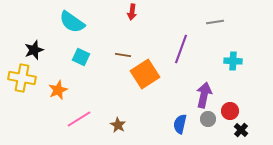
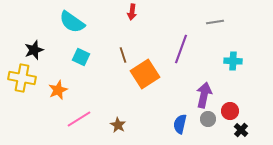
brown line: rotated 63 degrees clockwise
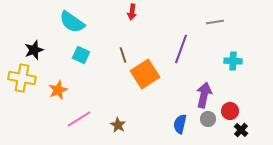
cyan square: moved 2 px up
